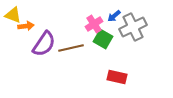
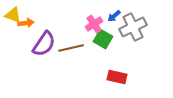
orange arrow: moved 3 px up
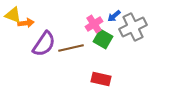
red rectangle: moved 16 px left, 2 px down
